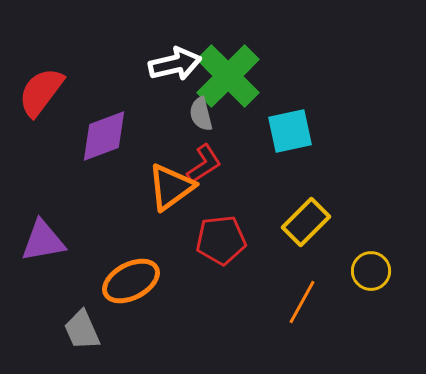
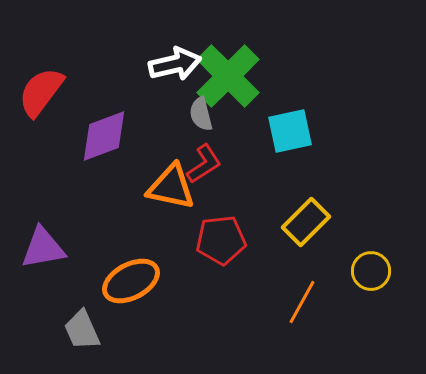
orange triangle: rotated 48 degrees clockwise
purple triangle: moved 7 px down
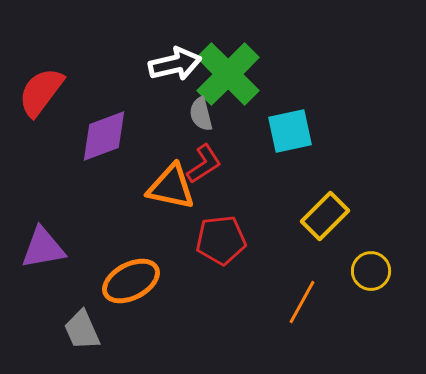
green cross: moved 2 px up
yellow rectangle: moved 19 px right, 6 px up
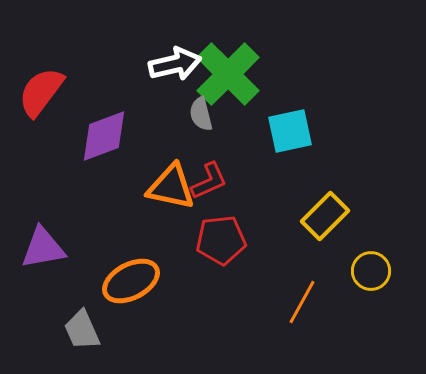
red L-shape: moved 5 px right, 17 px down; rotated 9 degrees clockwise
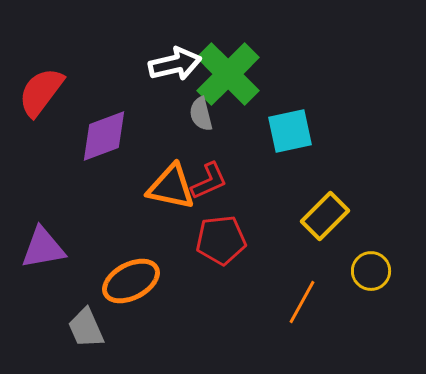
gray trapezoid: moved 4 px right, 2 px up
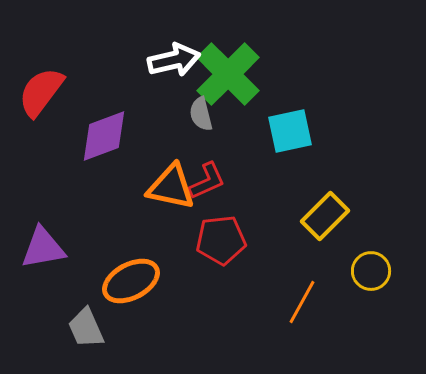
white arrow: moved 1 px left, 4 px up
red L-shape: moved 2 px left
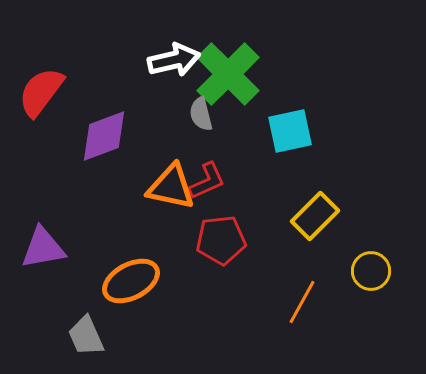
yellow rectangle: moved 10 px left
gray trapezoid: moved 8 px down
